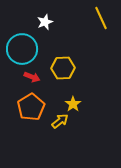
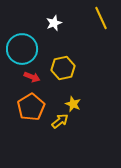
white star: moved 9 px right, 1 px down
yellow hexagon: rotated 10 degrees counterclockwise
yellow star: rotated 14 degrees counterclockwise
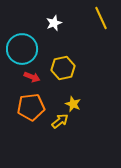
orange pentagon: rotated 24 degrees clockwise
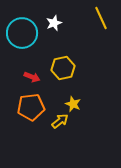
cyan circle: moved 16 px up
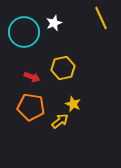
cyan circle: moved 2 px right, 1 px up
orange pentagon: rotated 16 degrees clockwise
